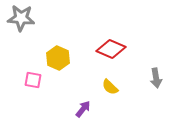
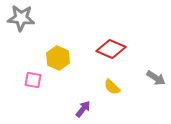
gray arrow: rotated 48 degrees counterclockwise
yellow semicircle: moved 2 px right
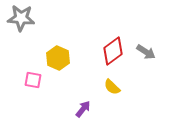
red diamond: moved 2 px right, 2 px down; rotated 60 degrees counterclockwise
gray arrow: moved 10 px left, 26 px up
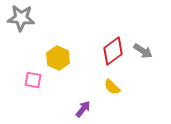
gray arrow: moved 3 px left, 1 px up
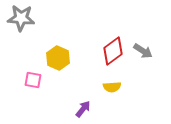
yellow semicircle: rotated 48 degrees counterclockwise
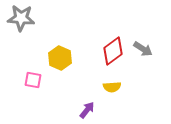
gray arrow: moved 2 px up
yellow hexagon: moved 2 px right
purple arrow: moved 4 px right, 1 px down
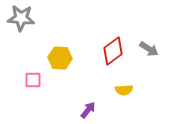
gray arrow: moved 6 px right
yellow hexagon: rotated 20 degrees counterclockwise
pink square: rotated 12 degrees counterclockwise
yellow semicircle: moved 12 px right, 3 px down
purple arrow: moved 1 px right
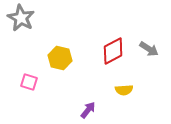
gray star: rotated 24 degrees clockwise
red diamond: rotated 8 degrees clockwise
yellow hexagon: rotated 10 degrees clockwise
pink square: moved 4 px left, 2 px down; rotated 18 degrees clockwise
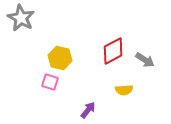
gray arrow: moved 4 px left, 11 px down
pink square: moved 21 px right
